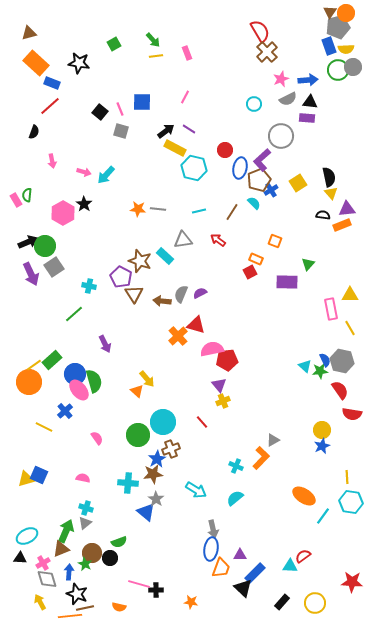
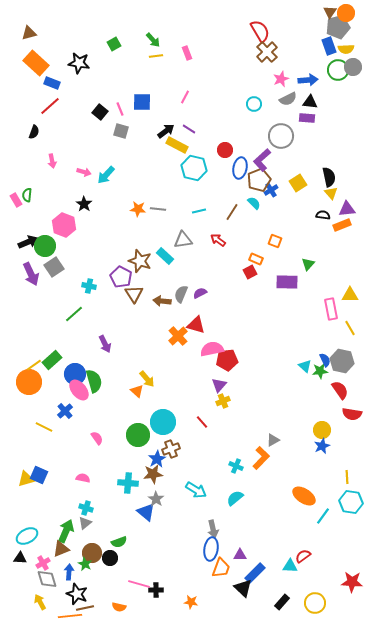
yellow rectangle at (175, 148): moved 2 px right, 3 px up
pink hexagon at (63, 213): moved 1 px right, 12 px down; rotated 10 degrees counterclockwise
purple triangle at (219, 385): rotated 21 degrees clockwise
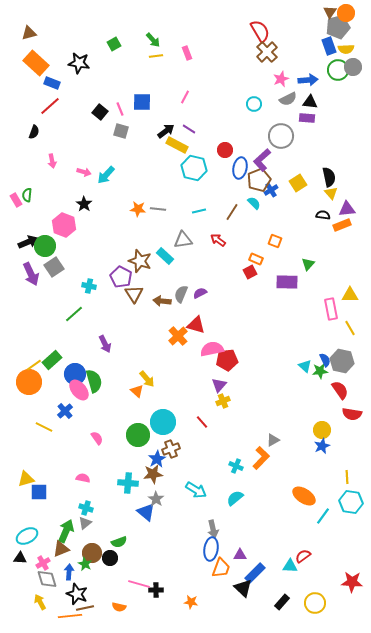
blue square at (39, 475): moved 17 px down; rotated 24 degrees counterclockwise
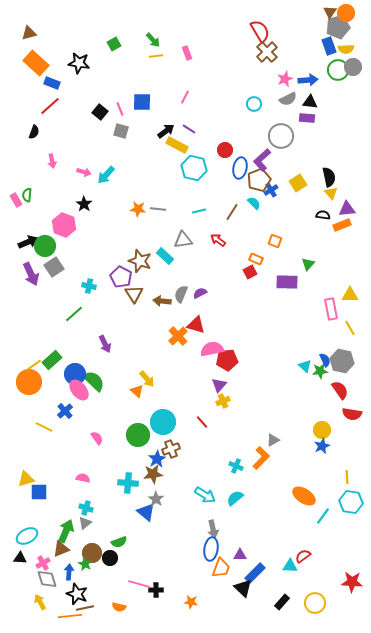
pink star at (281, 79): moved 4 px right
green semicircle at (94, 381): rotated 30 degrees counterclockwise
cyan arrow at (196, 490): moved 9 px right, 5 px down
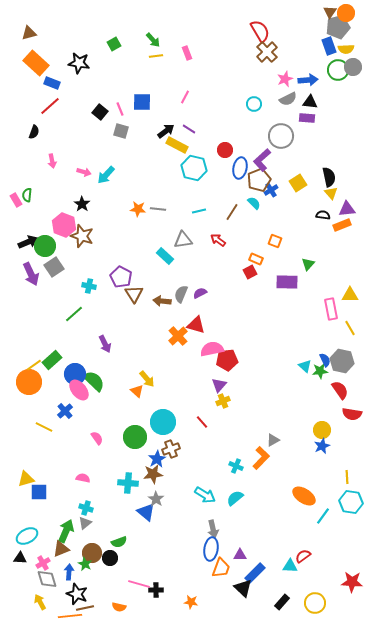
black star at (84, 204): moved 2 px left
brown star at (140, 261): moved 58 px left, 25 px up
green circle at (138, 435): moved 3 px left, 2 px down
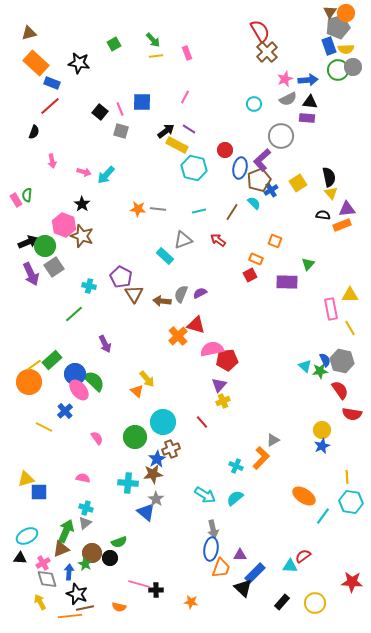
gray triangle at (183, 240): rotated 12 degrees counterclockwise
red square at (250, 272): moved 3 px down
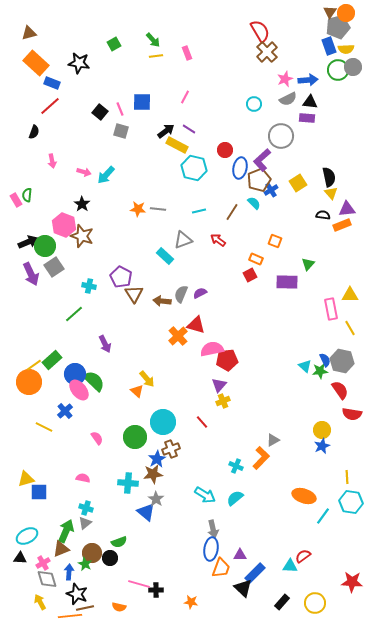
orange ellipse at (304, 496): rotated 15 degrees counterclockwise
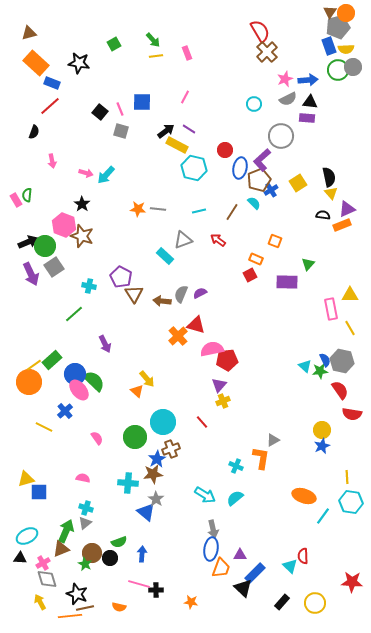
pink arrow at (84, 172): moved 2 px right, 1 px down
purple triangle at (347, 209): rotated 18 degrees counterclockwise
orange L-shape at (261, 458): rotated 35 degrees counterclockwise
red semicircle at (303, 556): rotated 56 degrees counterclockwise
cyan triangle at (290, 566): rotated 42 degrees clockwise
blue arrow at (69, 572): moved 73 px right, 18 px up
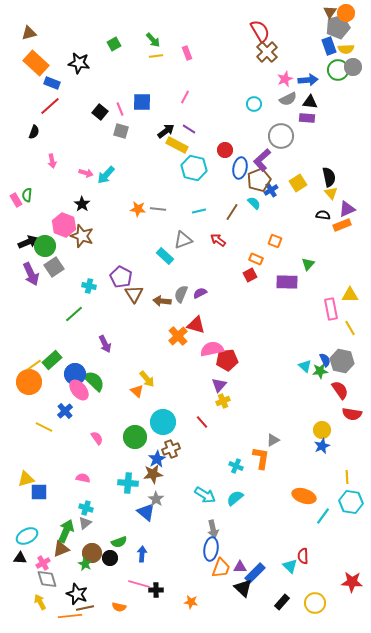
purple triangle at (240, 555): moved 12 px down
